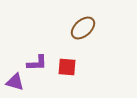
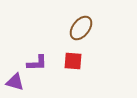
brown ellipse: moved 2 px left; rotated 10 degrees counterclockwise
red square: moved 6 px right, 6 px up
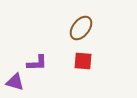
red square: moved 10 px right
